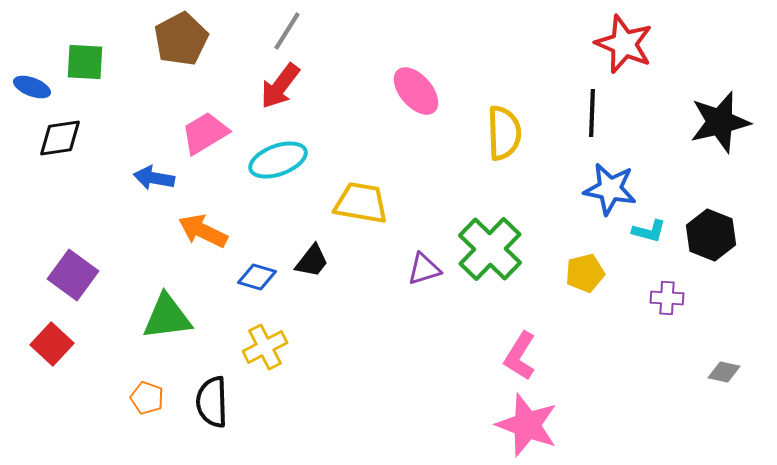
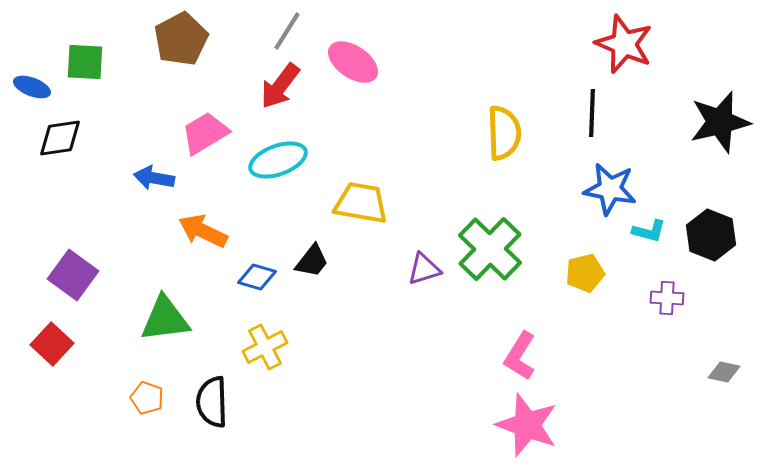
pink ellipse: moved 63 px left, 29 px up; rotated 15 degrees counterclockwise
green triangle: moved 2 px left, 2 px down
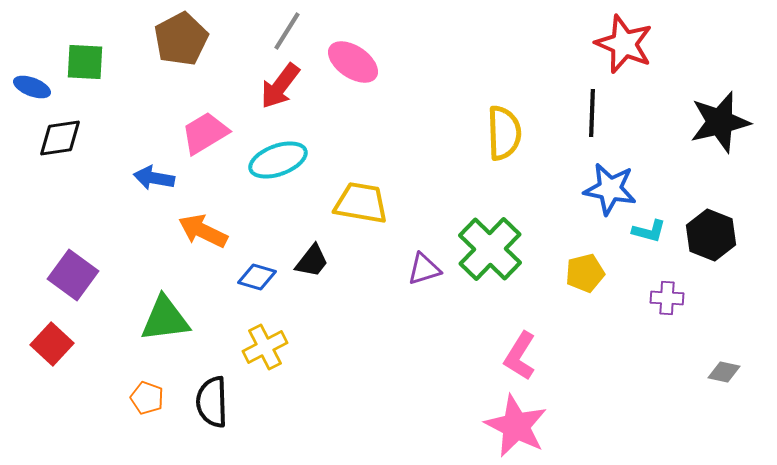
pink star: moved 11 px left, 1 px down; rotated 6 degrees clockwise
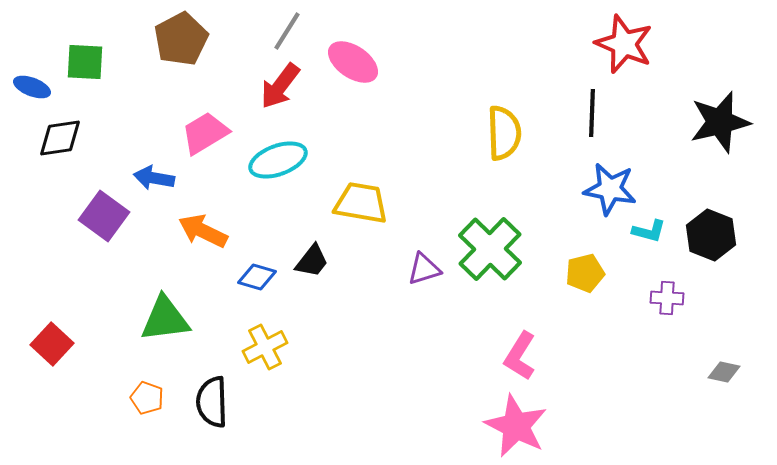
purple square: moved 31 px right, 59 px up
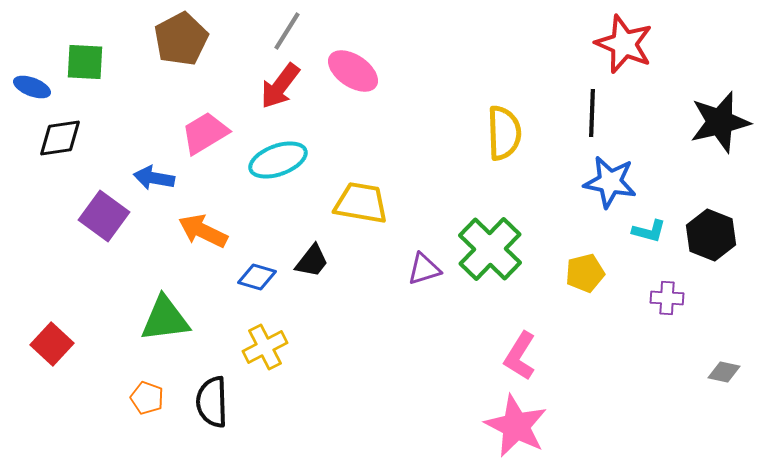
pink ellipse: moved 9 px down
blue star: moved 7 px up
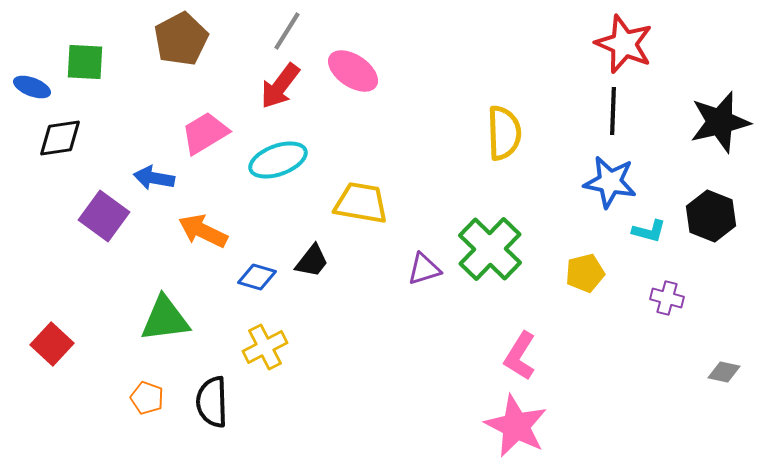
black line: moved 21 px right, 2 px up
black hexagon: moved 19 px up
purple cross: rotated 12 degrees clockwise
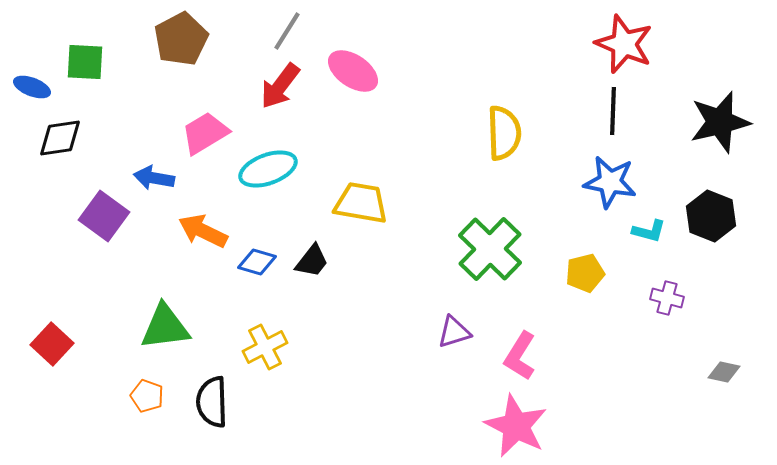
cyan ellipse: moved 10 px left, 9 px down
purple triangle: moved 30 px right, 63 px down
blue diamond: moved 15 px up
green triangle: moved 8 px down
orange pentagon: moved 2 px up
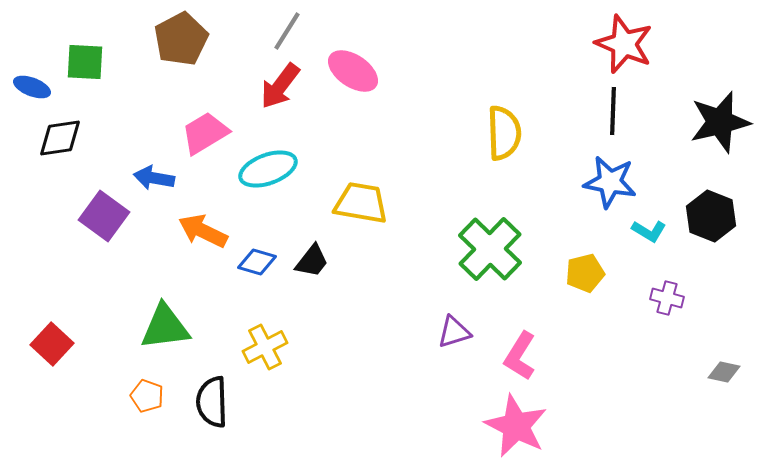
cyan L-shape: rotated 16 degrees clockwise
